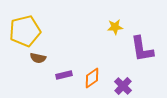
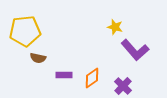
yellow star: rotated 21 degrees clockwise
yellow pentagon: rotated 8 degrees clockwise
purple L-shape: moved 7 px left, 1 px down; rotated 32 degrees counterclockwise
purple rectangle: rotated 14 degrees clockwise
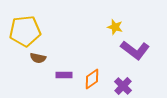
purple L-shape: rotated 12 degrees counterclockwise
orange diamond: moved 1 px down
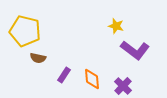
yellow star: moved 1 px right, 1 px up
yellow pentagon: rotated 20 degrees clockwise
purple rectangle: rotated 56 degrees counterclockwise
orange diamond: rotated 60 degrees counterclockwise
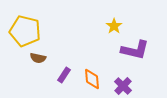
yellow star: moved 2 px left; rotated 21 degrees clockwise
purple L-shape: rotated 24 degrees counterclockwise
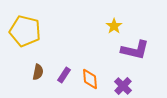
brown semicircle: moved 14 px down; rotated 91 degrees counterclockwise
orange diamond: moved 2 px left
